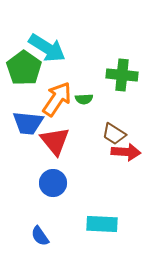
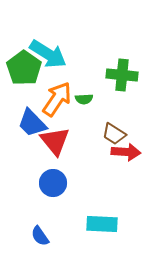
cyan arrow: moved 1 px right, 6 px down
blue trapezoid: moved 4 px right; rotated 40 degrees clockwise
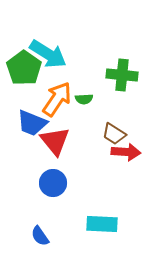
blue trapezoid: rotated 24 degrees counterclockwise
